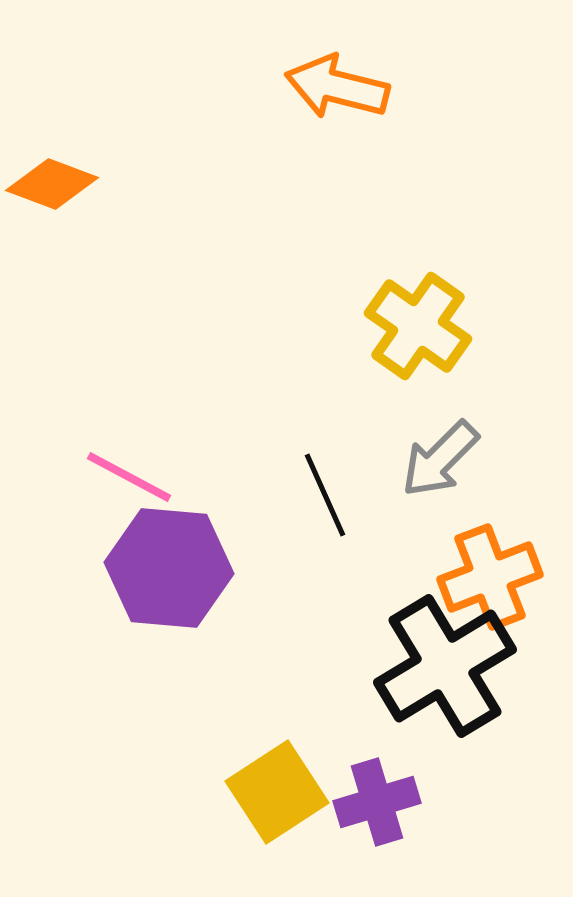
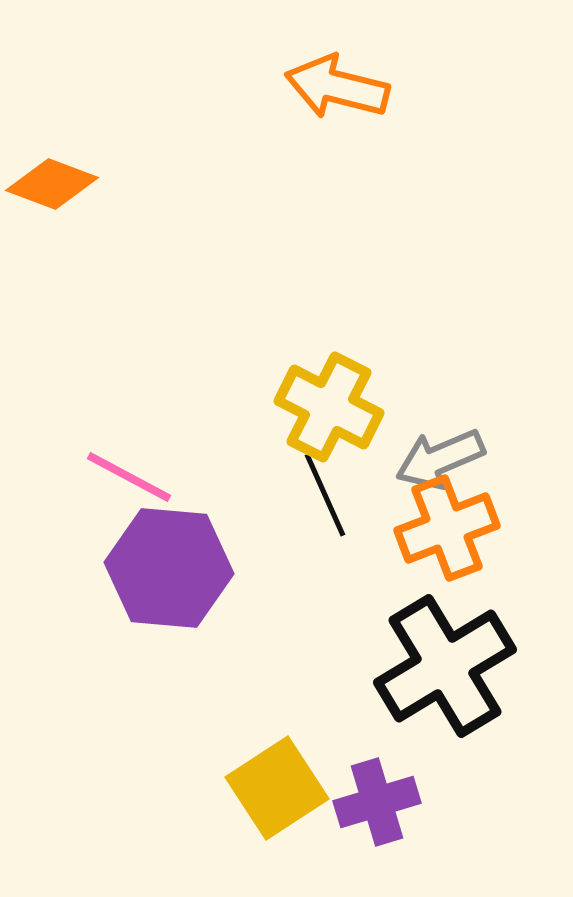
yellow cross: moved 89 px left, 81 px down; rotated 8 degrees counterclockwise
gray arrow: rotated 22 degrees clockwise
orange cross: moved 43 px left, 49 px up
yellow square: moved 4 px up
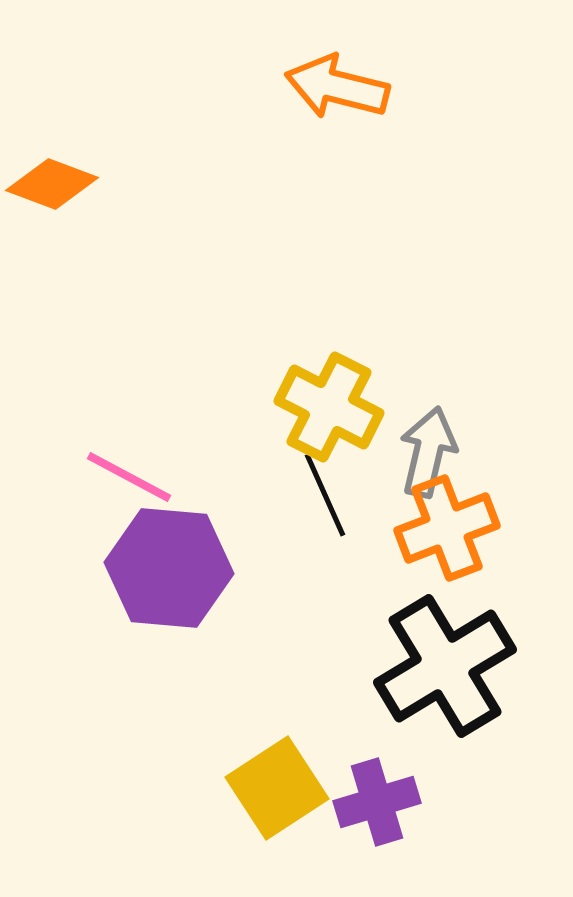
gray arrow: moved 12 px left, 7 px up; rotated 126 degrees clockwise
